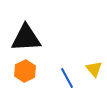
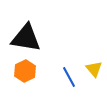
black triangle: rotated 12 degrees clockwise
blue line: moved 2 px right, 1 px up
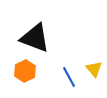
black triangle: moved 9 px right; rotated 12 degrees clockwise
